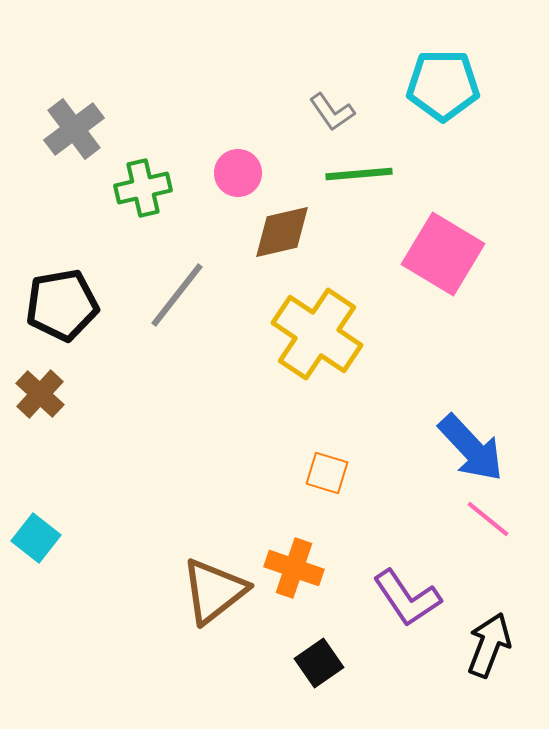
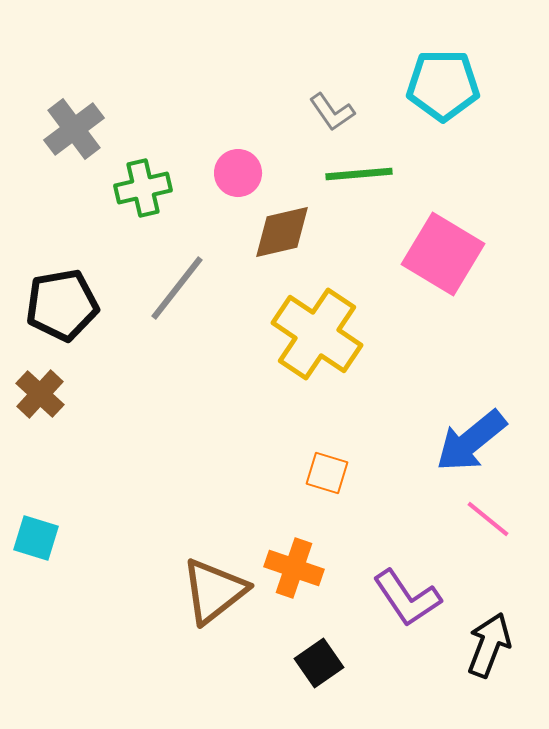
gray line: moved 7 px up
blue arrow: moved 7 px up; rotated 94 degrees clockwise
cyan square: rotated 21 degrees counterclockwise
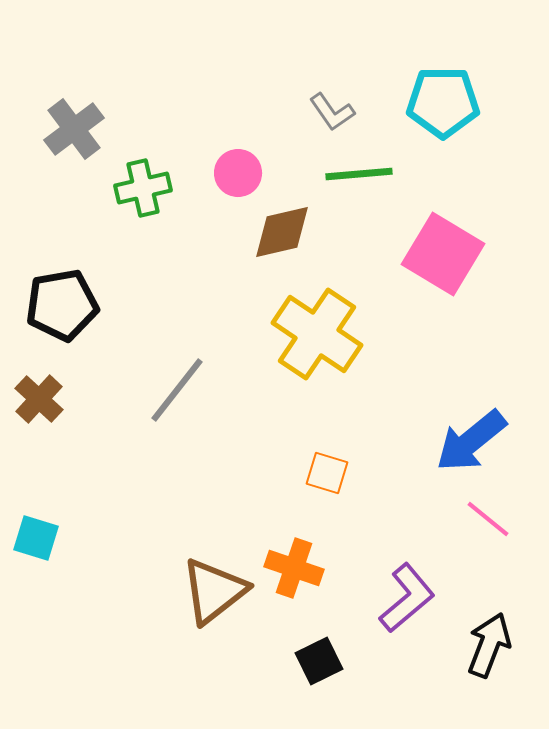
cyan pentagon: moved 17 px down
gray line: moved 102 px down
brown cross: moved 1 px left, 5 px down
purple L-shape: rotated 96 degrees counterclockwise
black square: moved 2 px up; rotated 9 degrees clockwise
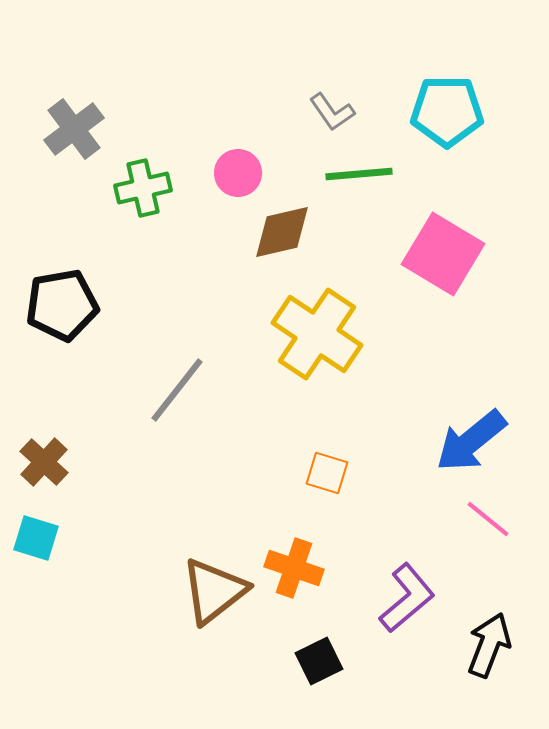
cyan pentagon: moved 4 px right, 9 px down
brown cross: moved 5 px right, 63 px down
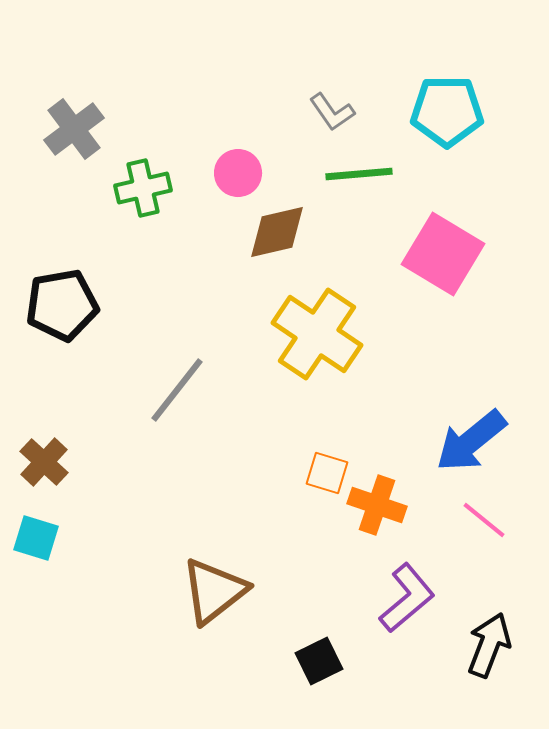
brown diamond: moved 5 px left
pink line: moved 4 px left, 1 px down
orange cross: moved 83 px right, 63 px up
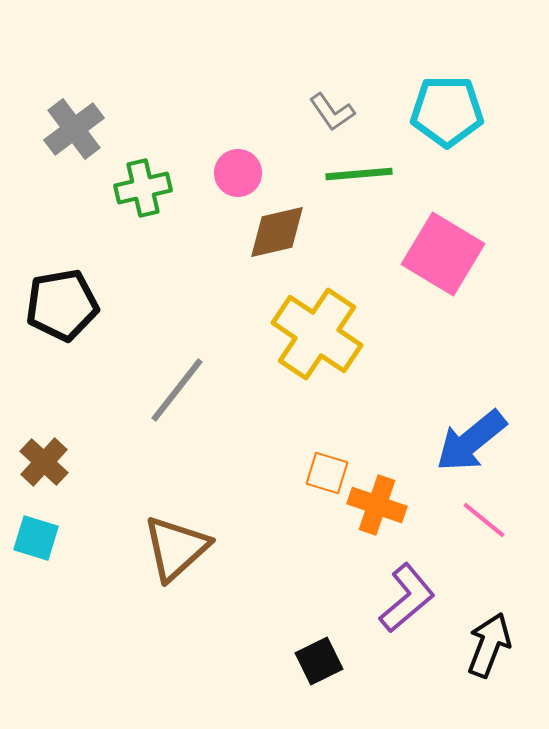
brown triangle: moved 38 px left, 43 px up; rotated 4 degrees counterclockwise
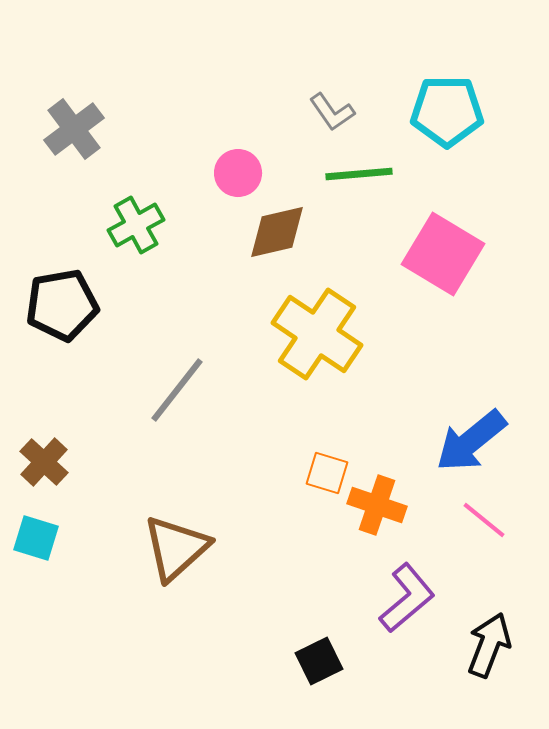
green cross: moved 7 px left, 37 px down; rotated 16 degrees counterclockwise
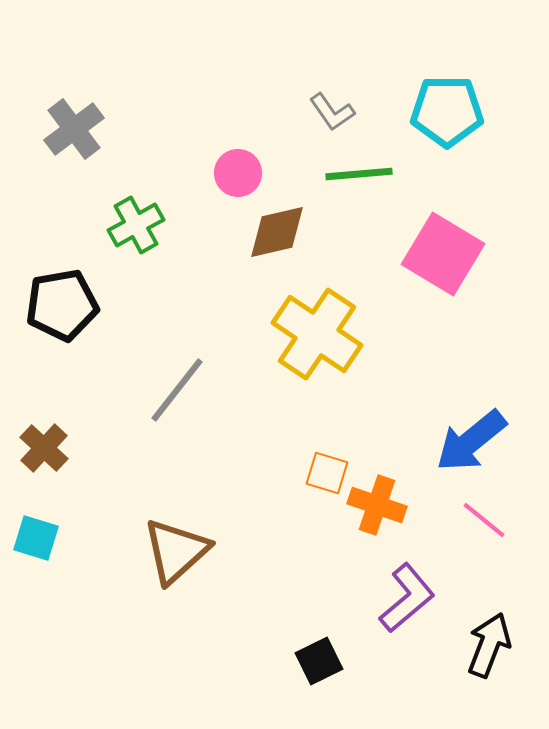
brown cross: moved 14 px up
brown triangle: moved 3 px down
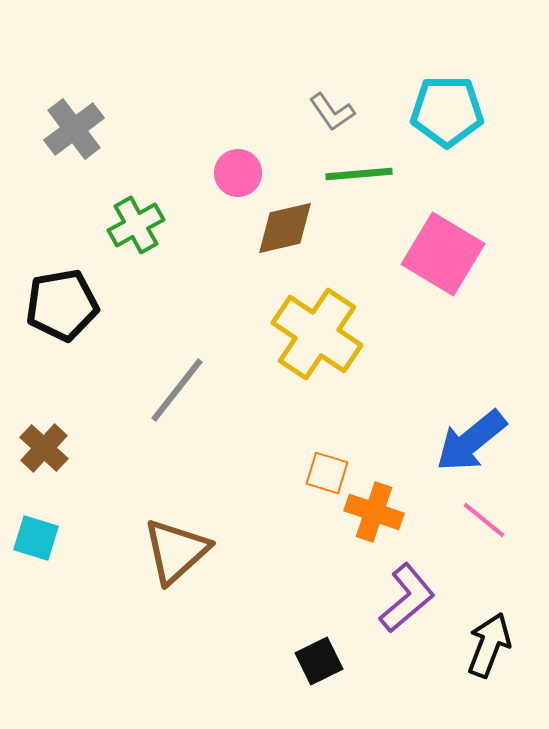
brown diamond: moved 8 px right, 4 px up
orange cross: moved 3 px left, 7 px down
